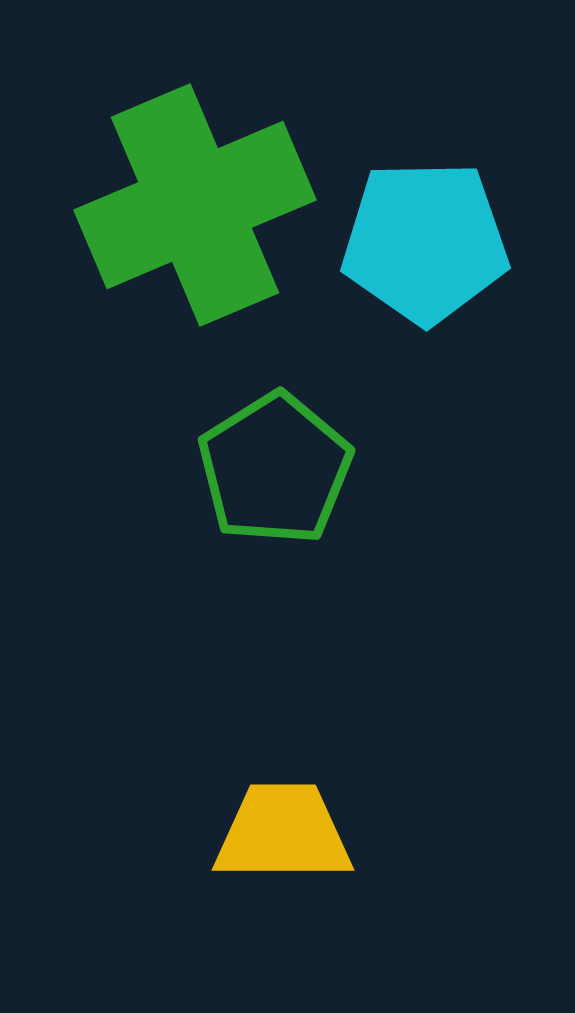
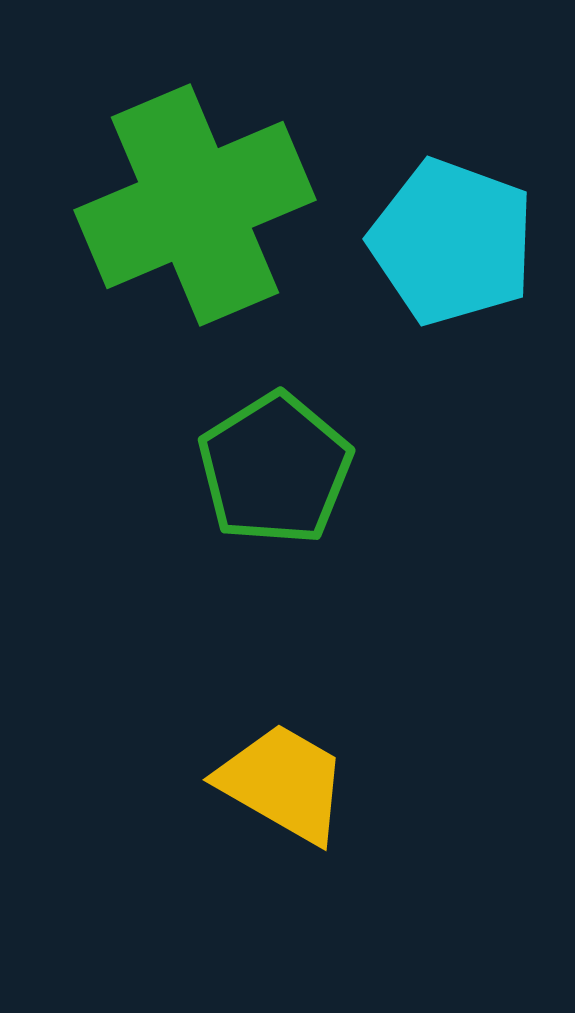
cyan pentagon: moved 27 px right; rotated 21 degrees clockwise
yellow trapezoid: moved 50 px up; rotated 30 degrees clockwise
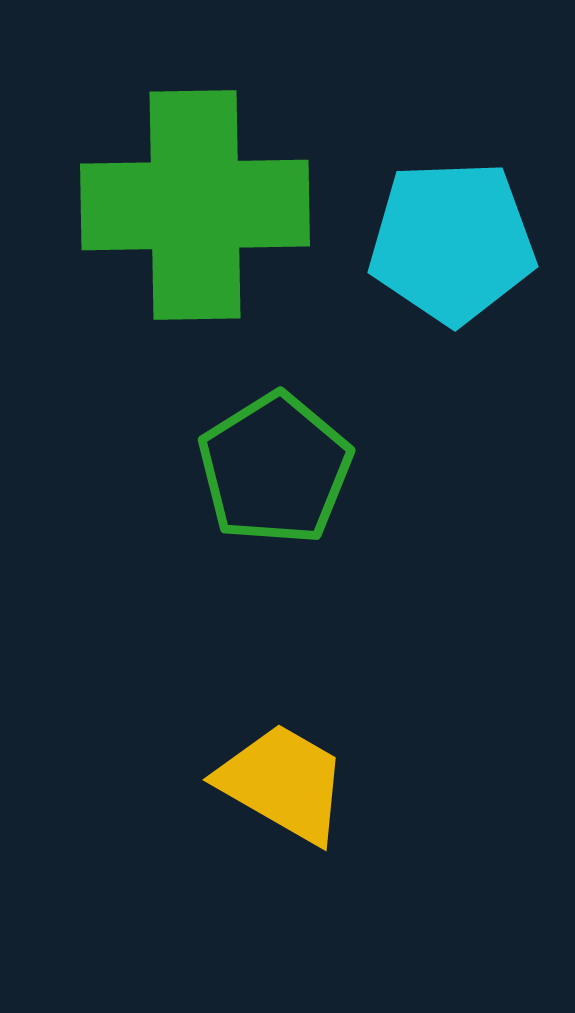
green cross: rotated 22 degrees clockwise
cyan pentagon: rotated 22 degrees counterclockwise
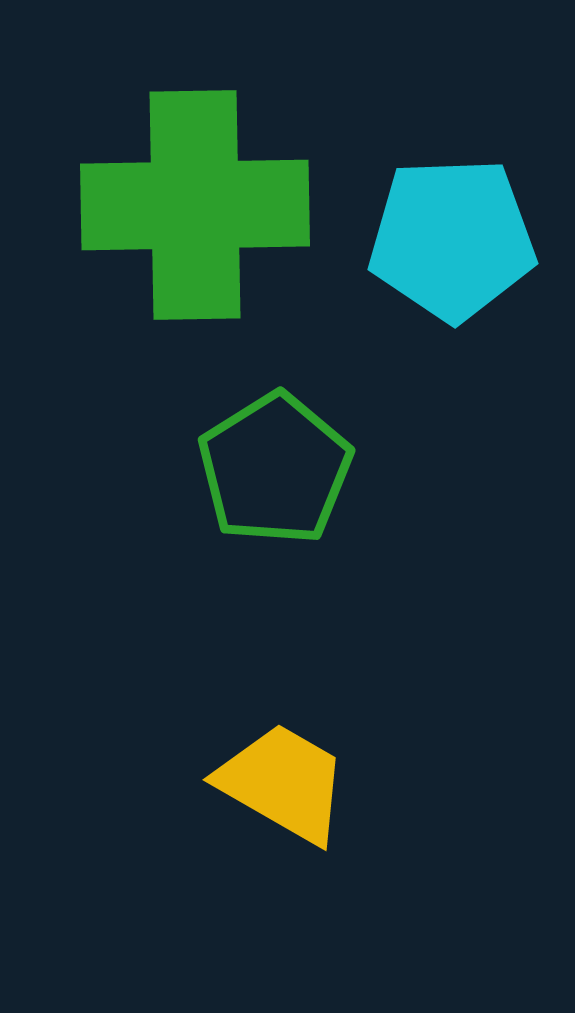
cyan pentagon: moved 3 px up
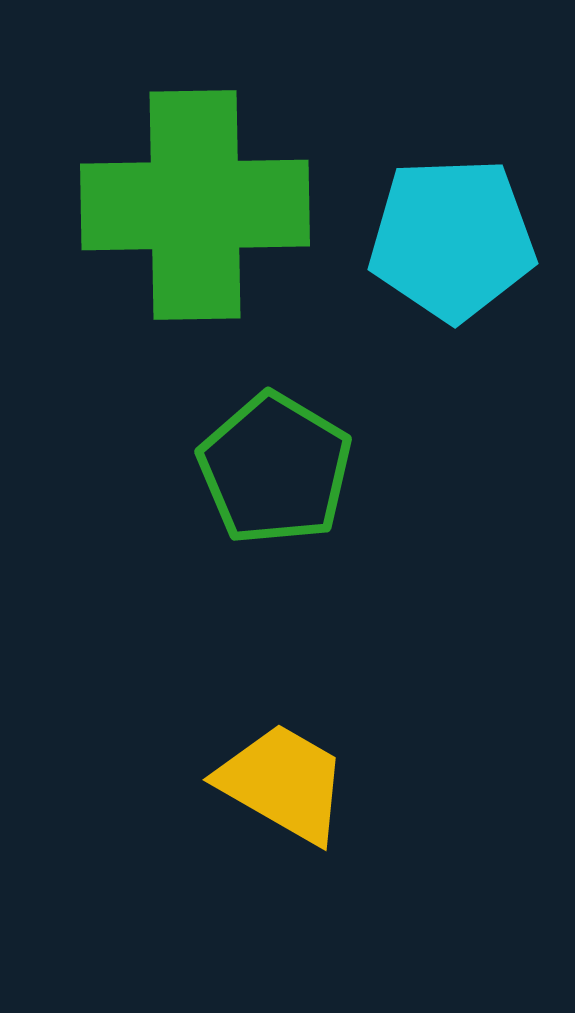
green pentagon: rotated 9 degrees counterclockwise
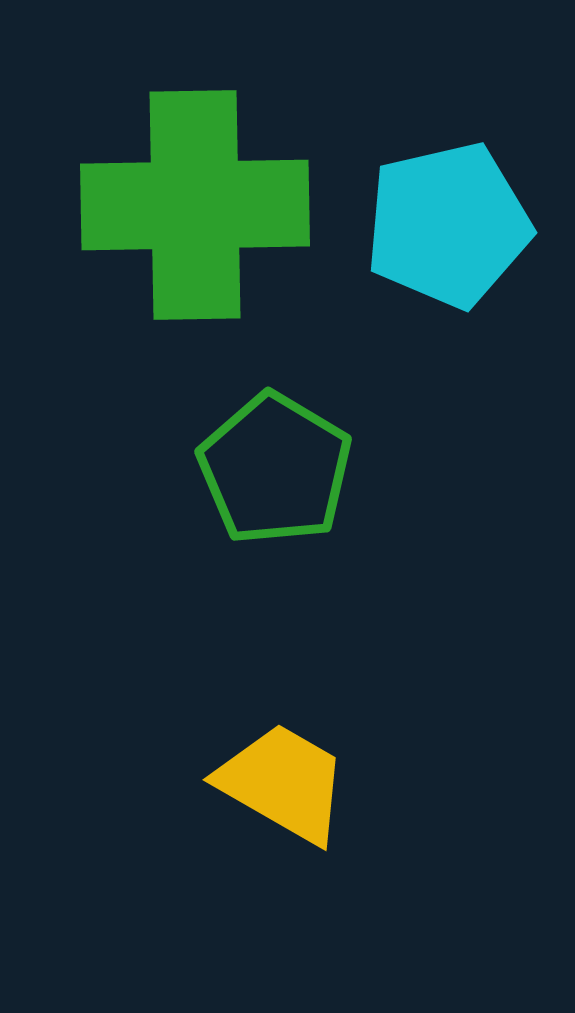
cyan pentagon: moved 4 px left, 14 px up; rotated 11 degrees counterclockwise
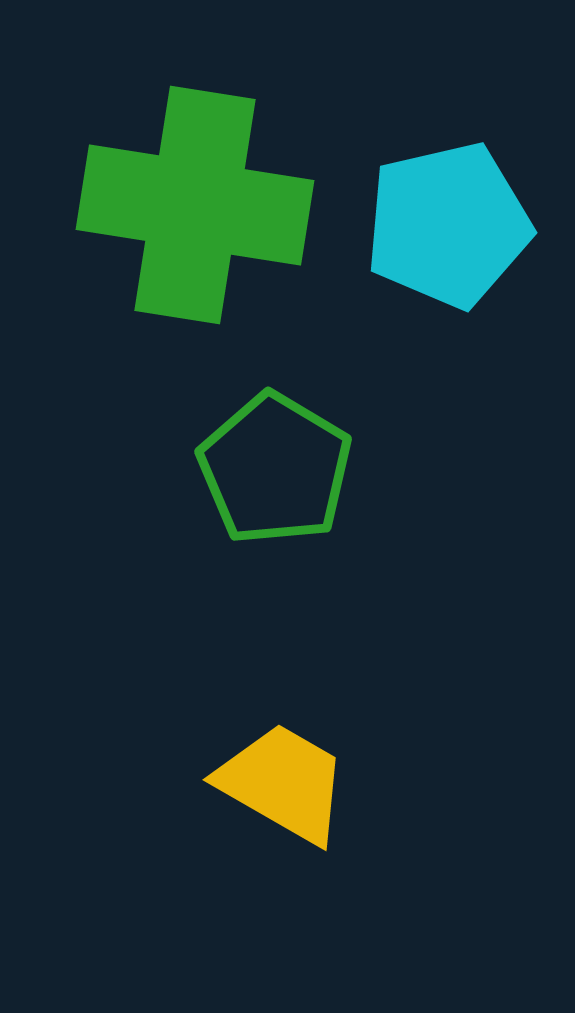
green cross: rotated 10 degrees clockwise
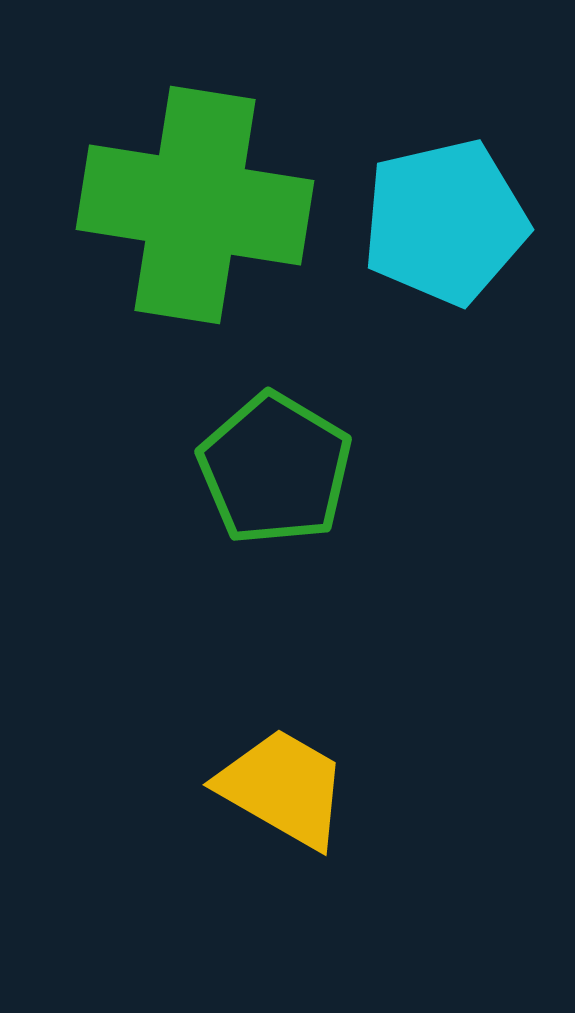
cyan pentagon: moved 3 px left, 3 px up
yellow trapezoid: moved 5 px down
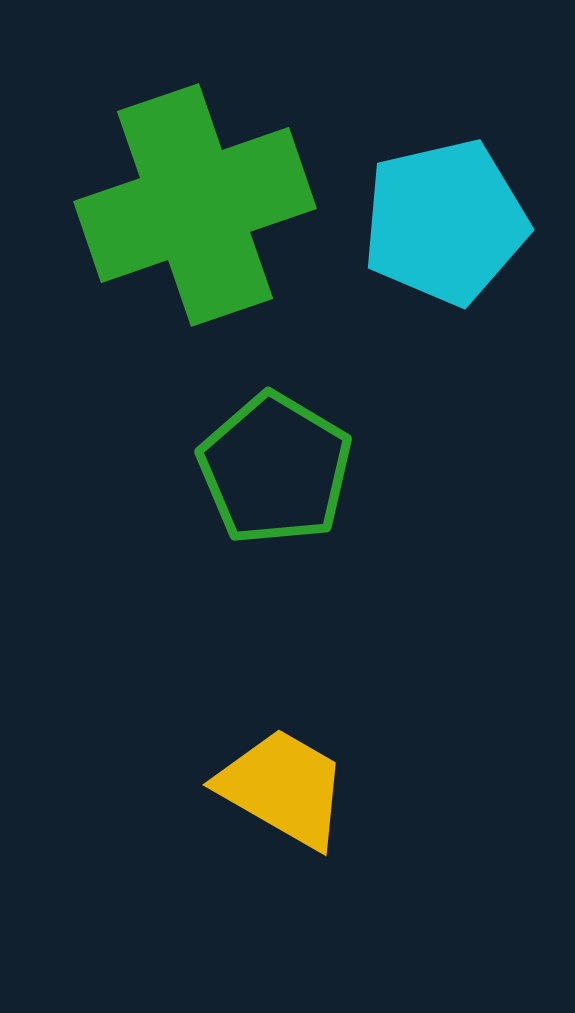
green cross: rotated 28 degrees counterclockwise
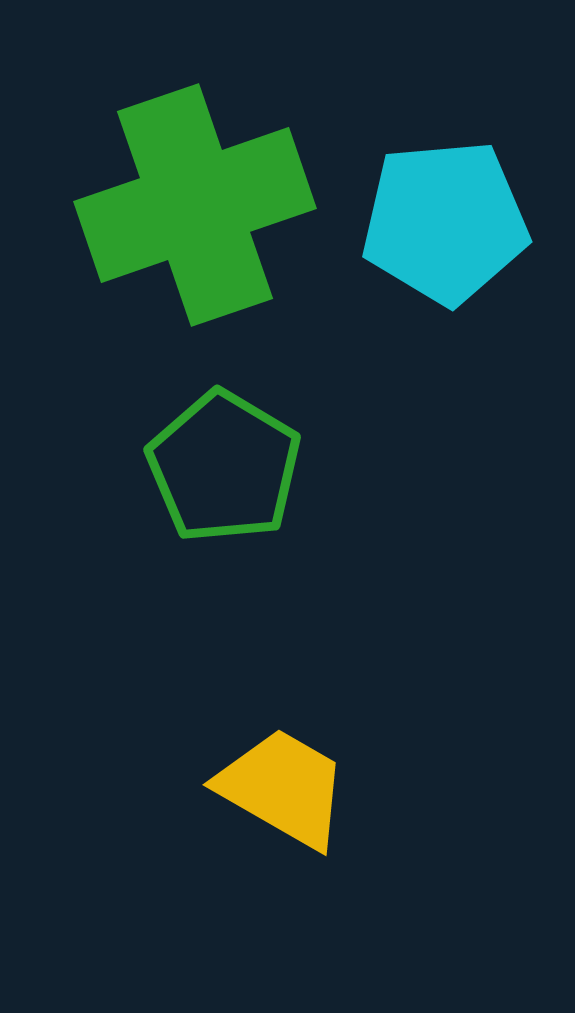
cyan pentagon: rotated 8 degrees clockwise
green pentagon: moved 51 px left, 2 px up
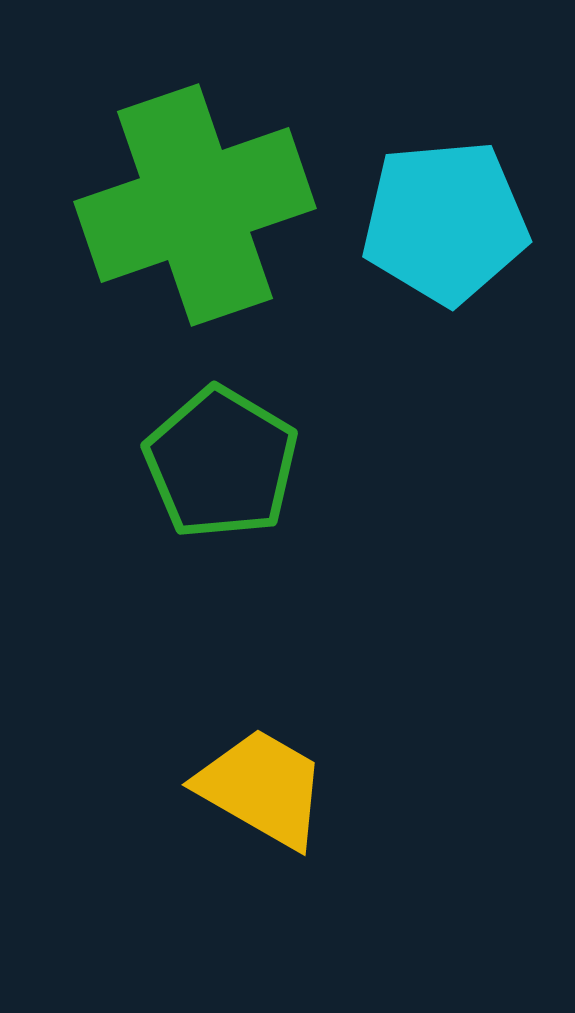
green pentagon: moved 3 px left, 4 px up
yellow trapezoid: moved 21 px left
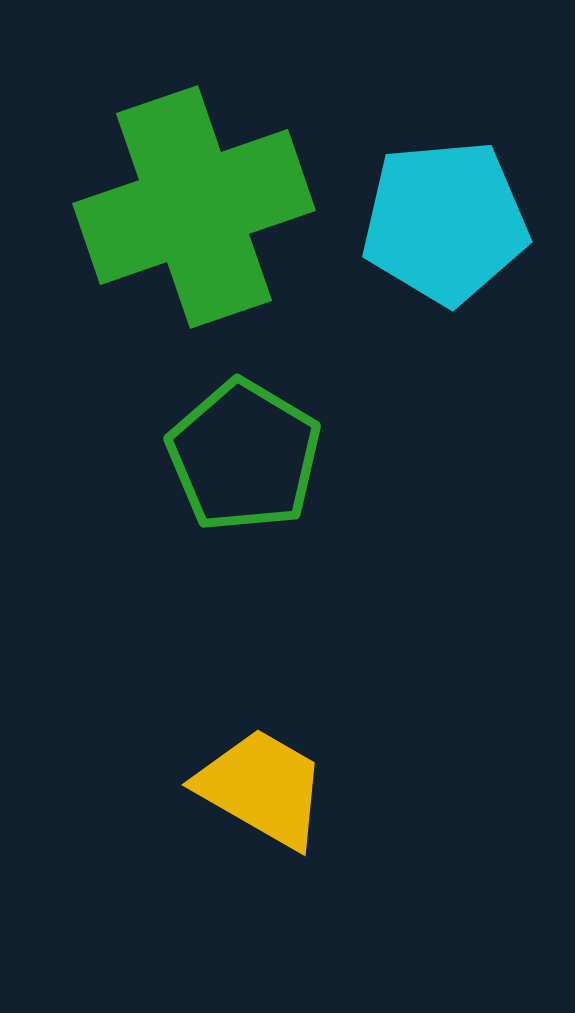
green cross: moved 1 px left, 2 px down
green pentagon: moved 23 px right, 7 px up
